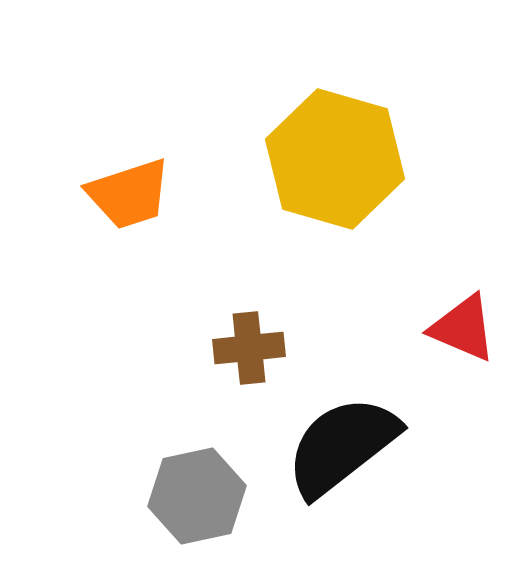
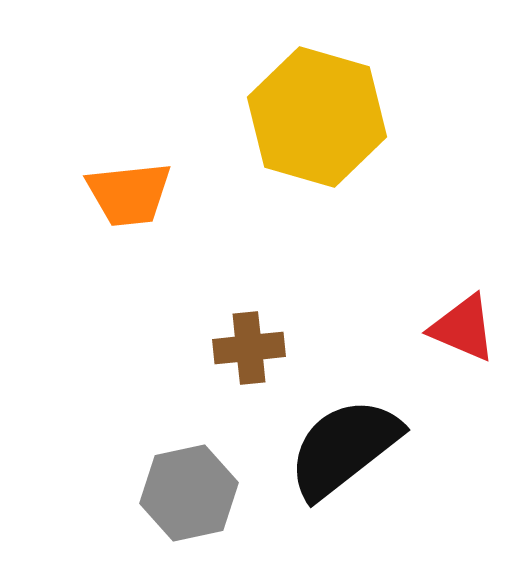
yellow hexagon: moved 18 px left, 42 px up
orange trapezoid: rotated 12 degrees clockwise
black semicircle: moved 2 px right, 2 px down
gray hexagon: moved 8 px left, 3 px up
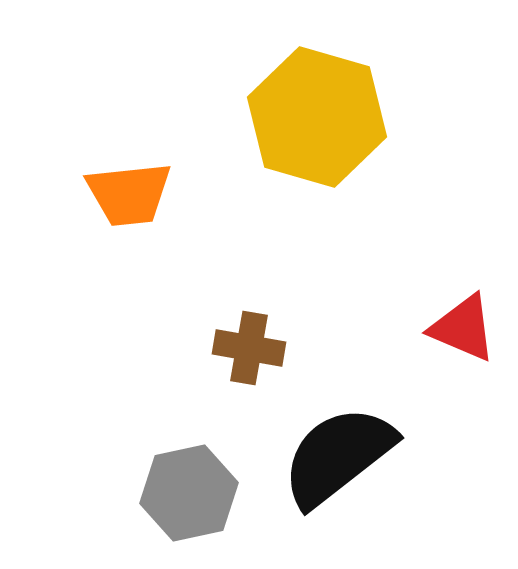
brown cross: rotated 16 degrees clockwise
black semicircle: moved 6 px left, 8 px down
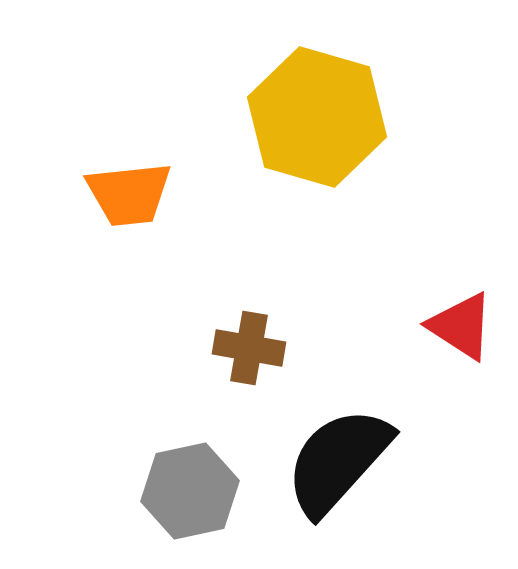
red triangle: moved 2 px left, 2 px up; rotated 10 degrees clockwise
black semicircle: moved 5 px down; rotated 10 degrees counterclockwise
gray hexagon: moved 1 px right, 2 px up
